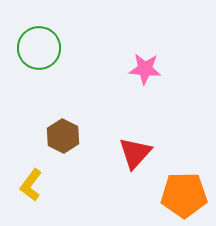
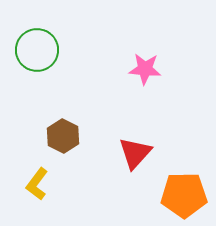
green circle: moved 2 px left, 2 px down
yellow L-shape: moved 6 px right, 1 px up
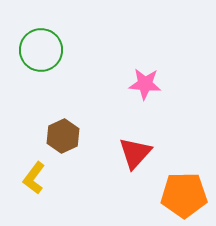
green circle: moved 4 px right
pink star: moved 15 px down
brown hexagon: rotated 8 degrees clockwise
yellow L-shape: moved 3 px left, 6 px up
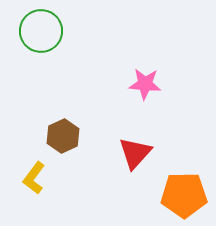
green circle: moved 19 px up
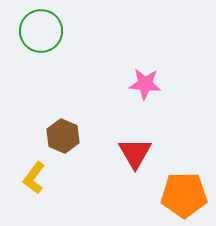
brown hexagon: rotated 12 degrees counterclockwise
red triangle: rotated 12 degrees counterclockwise
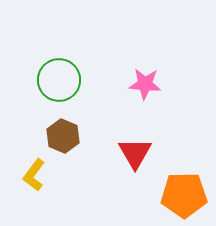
green circle: moved 18 px right, 49 px down
yellow L-shape: moved 3 px up
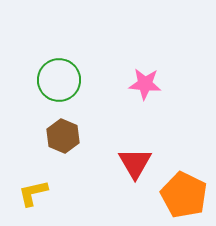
red triangle: moved 10 px down
yellow L-shape: moved 1 px left, 18 px down; rotated 40 degrees clockwise
orange pentagon: rotated 27 degrees clockwise
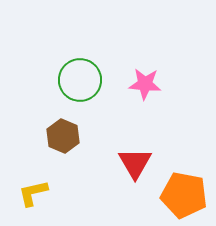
green circle: moved 21 px right
orange pentagon: rotated 15 degrees counterclockwise
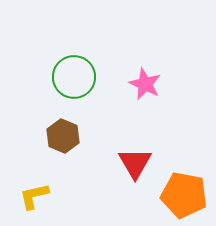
green circle: moved 6 px left, 3 px up
pink star: rotated 20 degrees clockwise
yellow L-shape: moved 1 px right, 3 px down
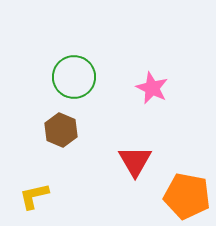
pink star: moved 7 px right, 4 px down
brown hexagon: moved 2 px left, 6 px up
red triangle: moved 2 px up
orange pentagon: moved 3 px right, 1 px down
